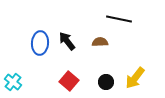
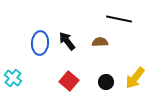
cyan cross: moved 4 px up
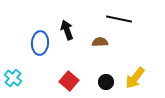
black arrow: moved 11 px up; rotated 18 degrees clockwise
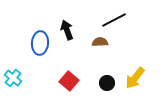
black line: moved 5 px left, 1 px down; rotated 40 degrees counterclockwise
black circle: moved 1 px right, 1 px down
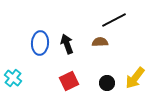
black arrow: moved 14 px down
red square: rotated 24 degrees clockwise
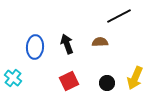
black line: moved 5 px right, 4 px up
blue ellipse: moved 5 px left, 4 px down
yellow arrow: rotated 15 degrees counterclockwise
